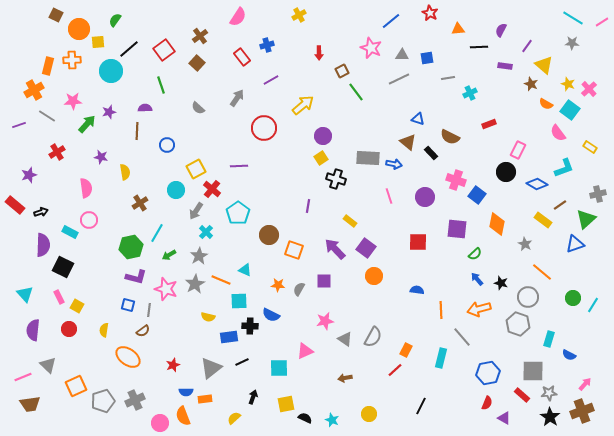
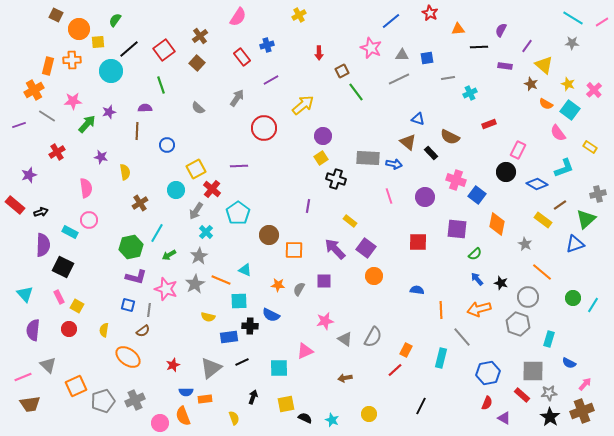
pink cross at (589, 89): moved 5 px right, 1 px down
orange square at (294, 250): rotated 18 degrees counterclockwise
blue semicircle at (569, 355): moved 8 px down
yellow semicircle at (234, 418): rotated 112 degrees clockwise
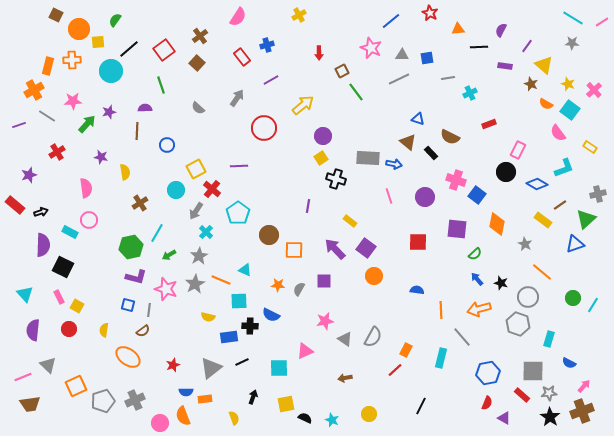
pink arrow at (585, 384): moved 1 px left, 2 px down
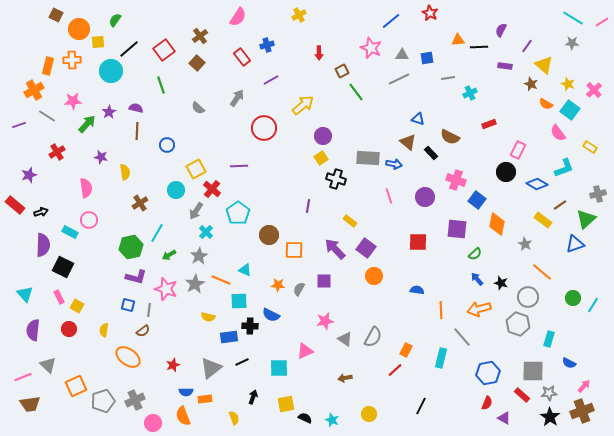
orange triangle at (458, 29): moved 11 px down
purple semicircle at (145, 108): moved 9 px left; rotated 16 degrees clockwise
purple star at (109, 112): rotated 16 degrees counterclockwise
blue square at (477, 195): moved 5 px down
pink circle at (160, 423): moved 7 px left
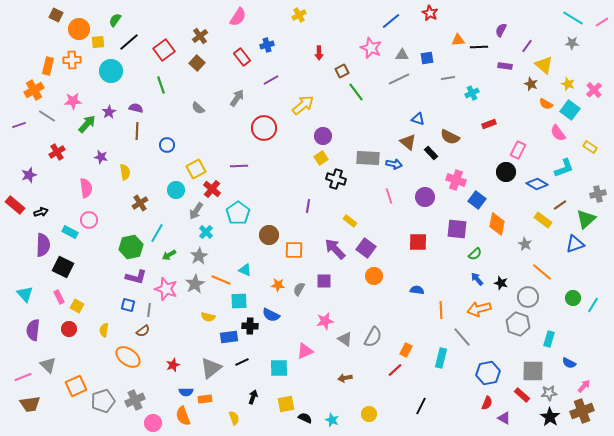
black line at (129, 49): moved 7 px up
cyan cross at (470, 93): moved 2 px right
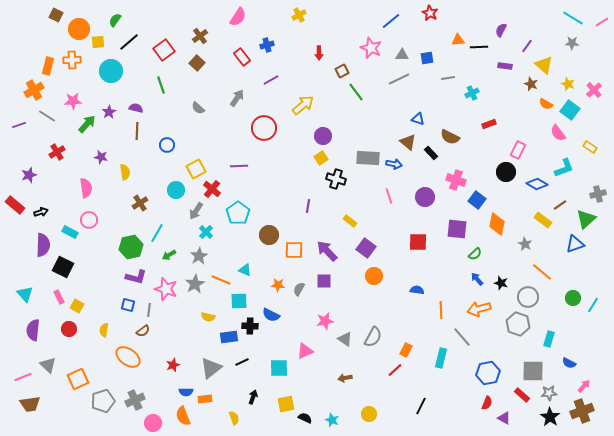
purple arrow at (335, 249): moved 8 px left, 2 px down
orange square at (76, 386): moved 2 px right, 7 px up
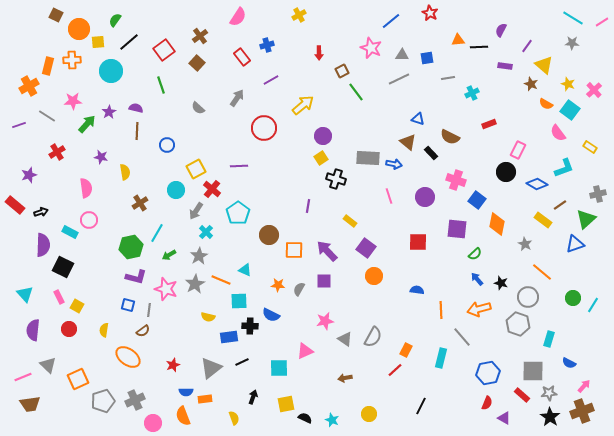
orange cross at (34, 90): moved 5 px left, 4 px up
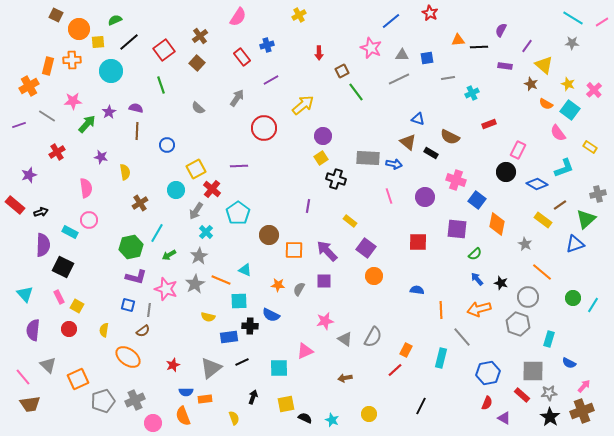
green semicircle at (115, 20): rotated 32 degrees clockwise
black rectangle at (431, 153): rotated 16 degrees counterclockwise
pink line at (23, 377): rotated 72 degrees clockwise
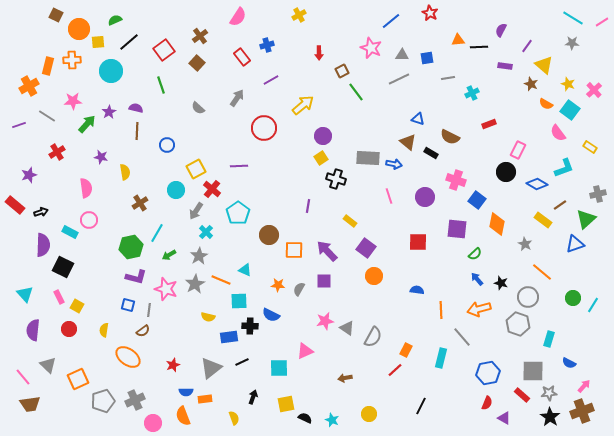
gray triangle at (345, 339): moved 2 px right, 11 px up
